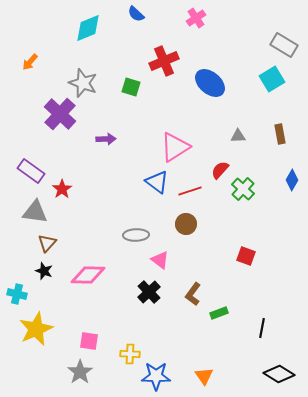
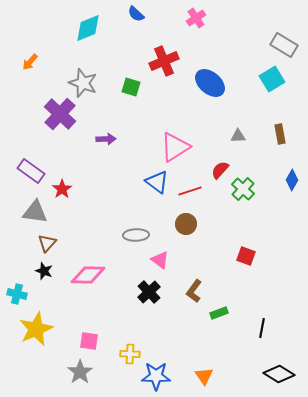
brown L-shape at (193, 294): moved 1 px right, 3 px up
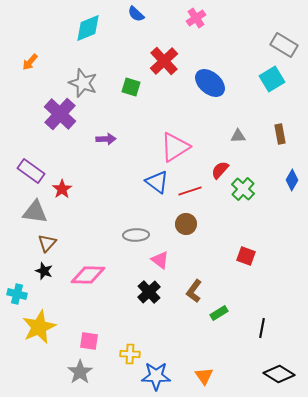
red cross at (164, 61): rotated 20 degrees counterclockwise
green rectangle at (219, 313): rotated 12 degrees counterclockwise
yellow star at (36, 329): moved 3 px right, 2 px up
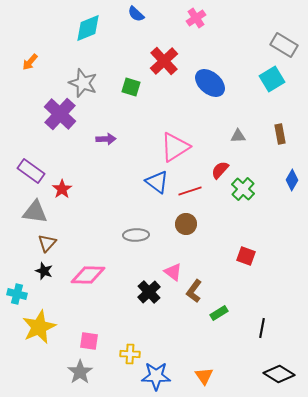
pink triangle at (160, 260): moved 13 px right, 12 px down
